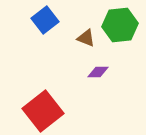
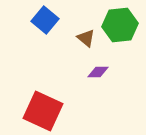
blue square: rotated 12 degrees counterclockwise
brown triangle: rotated 18 degrees clockwise
red square: rotated 27 degrees counterclockwise
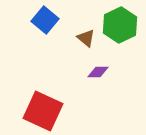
green hexagon: rotated 20 degrees counterclockwise
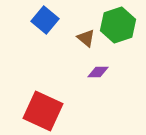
green hexagon: moved 2 px left; rotated 8 degrees clockwise
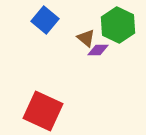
green hexagon: rotated 16 degrees counterclockwise
purple diamond: moved 22 px up
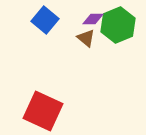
green hexagon: rotated 12 degrees clockwise
purple diamond: moved 5 px left, 31 px up
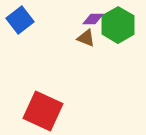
blue square: moved 25 px left; rotated 12 degrees clockwise
green hexagon: rotated 8 degrees counterclockwise
brown triangle: rotated 18 degrees counterclockwise
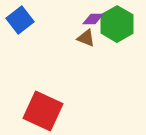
green hexagon: moved 1 px left, 1 px up
